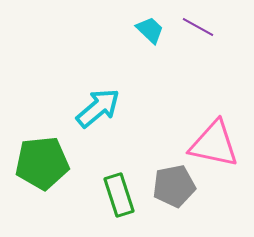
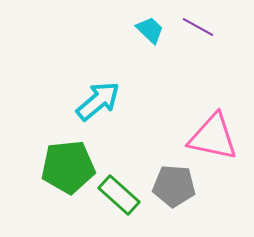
cyan arrow: moved 7 px up
pink triangle: moved 1 px left, 7 px up
green pentagon: moved 26 px right, 4 px down
gray pentagon: rotated 15 degrees clockwise
green rectangle: rotated 30 degrees counterclockwise
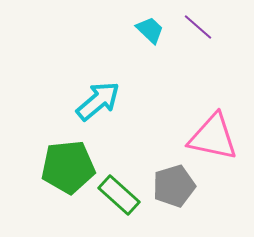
purple line: rotated 12 degrees clockwise
gray pentagon: rotated 21 degrees counterclockwise
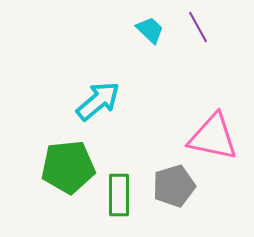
purple line: rotated 20 degrees clockwise
green rectangle: rotated 48 degrees clockwise
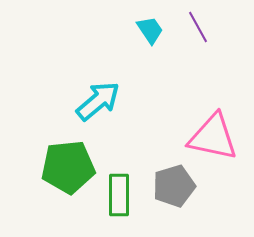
cyan trapezoid: rotated 12 degrees clockwise
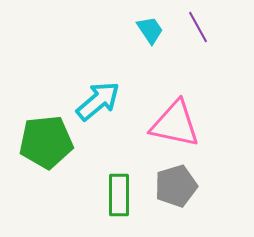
pink triangle: moved 38 px left, 13 px up
green pentagon: moved 22 px left, 25 px up
gray pentagon: moved 2 px right
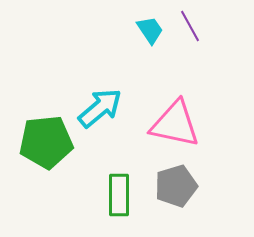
purple line: moved 8 px left, 1 px up
cyan arrow: moved 2 px right, 7 px down
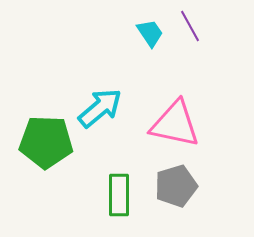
cyan trapezoid: moved 3 px down
green pentagon: rotated 8 degrees clockwise
